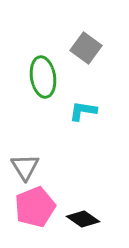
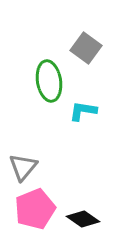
green ellipse: moved 6 px right, 4 px down
gray triangle: moved 2 px left; rotated 12 degrees clockwise
pink pentagon: moved 2 px down
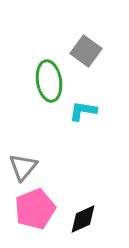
gray square: moved 3 px down
black diamond: rotated 60 degrees counterclockwise
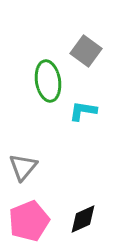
green ellipse: moved 1 px left
pink pentagon: moved 6 px left, 12 px down
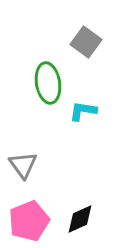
gray square: moved 9 px up
green ellipse: moved 2 px down
gray triangle: moved 2 px up; rotated 16 degrees counterclockwise
black diamond: moved 3 px left
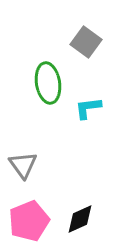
cyan L-shape: moved 5 px right, 3 px up; rotated 16 degrees counterclockwise
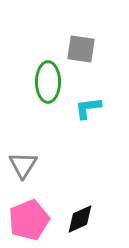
gray square: moved 5 px left, 7 px down; rotated 28 degrees counterclockwise
green ellipse: moved 1 px up; rotated 9 degrees clockwise
gray triangle: rotated 8 degrees clockwise
pink pentagon: moved 1 px up
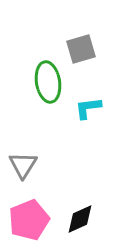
gray square: rotated 24 degrees counterclockwise
green ellipse: rotated 9 degrees counterclockwise
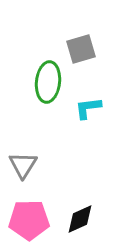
green ellipse: rotated 15 degrees clockwise
pink pentagon: rotated 21 degrees clockwise
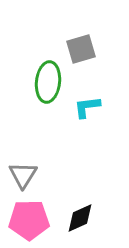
cyan L-shape: moved 1 px left, 1 px up
gray triangle: moved 10 px down
black diamond: moved 1 px up
